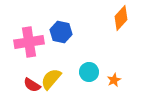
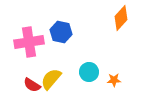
orange star: rotated 24 degrees clockwise
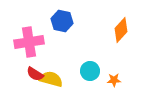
orange diamond: moved 12 px down
blue hexagon: moved 1 px right, 11 px up
cyan circle: moved 1 px right, 1 px up
yellow semicircle: rotated 65 degrees clockwise
red semicircle: moved 3 px right, 11 px up
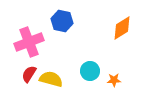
orange diamond: moved 1 px right, 2 px up; rotated 15 degrees clockwise
pink cross: rotated 12 degrees counterclockwise
red semicircle: moved 6 px left; rotated 90 degrees clockwise
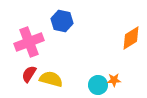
orange diamond: moved 9 px right, 10 px down
cyan circle: moved 8 px right, 14 px down
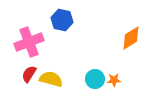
blue hexagon: moved 1 px up
cyan circle: moved 3 px left, 6 px up
